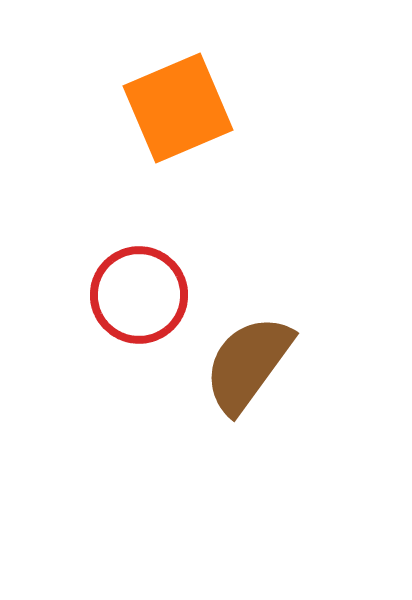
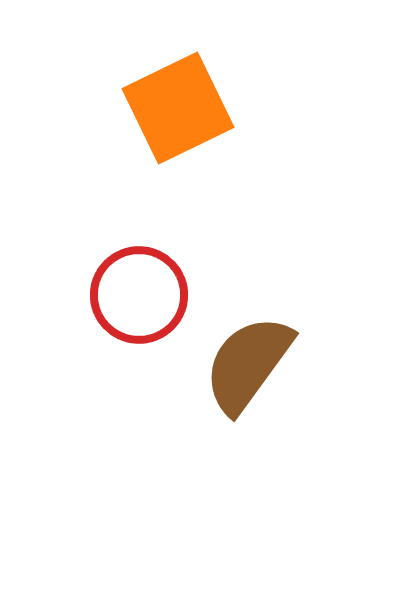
orange square: rotated 3 degrees counterclockwise
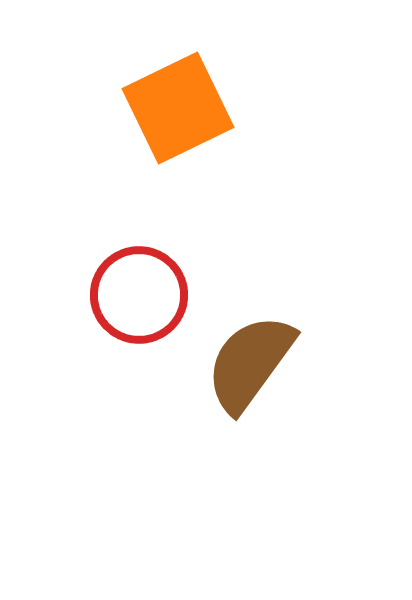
brown semicircle: moved 2 px right, 1 px up
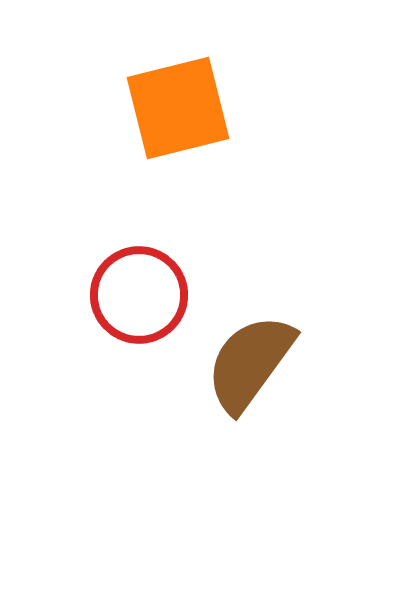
orange square: rotated 12 degrees clockwise
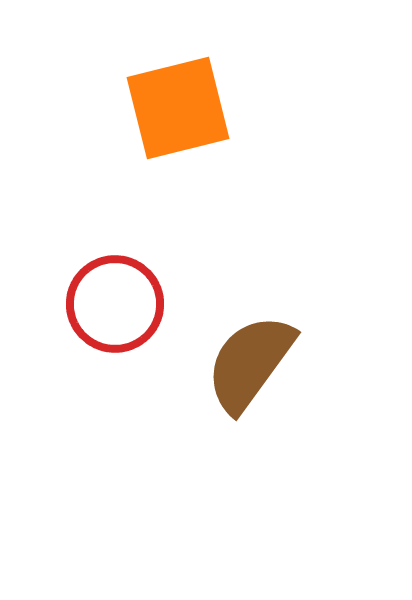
red circle: moved 24 px left, 9 px down
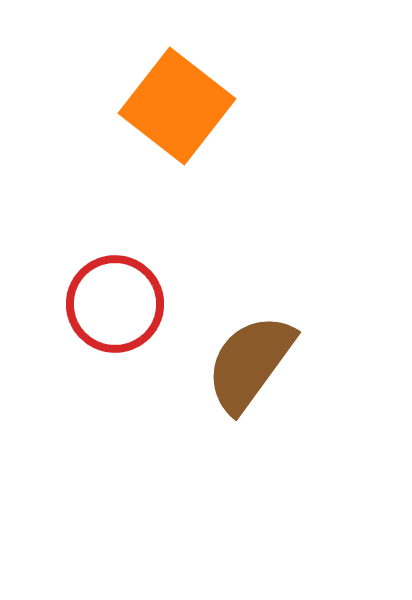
orange square: moved 1 px left, 2 px up; rotated 38 degrees counterclockwise
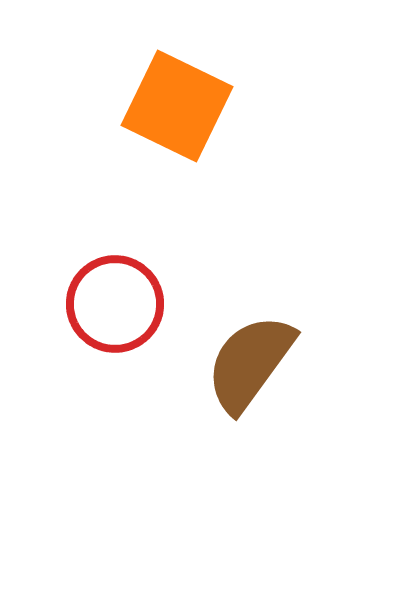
orange square: rotated 12 degrees counterclockwise
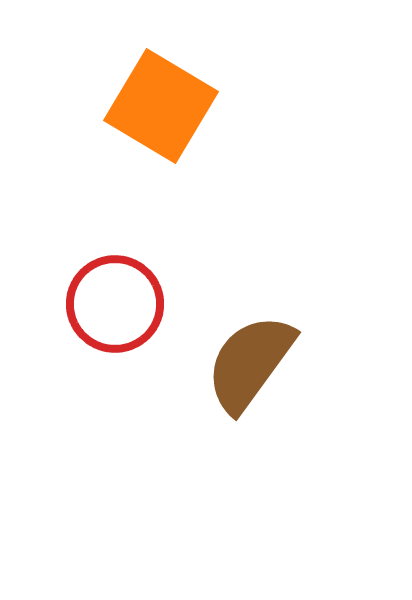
orange square: moved 16 px left; rotated 5 degrees clockwise
